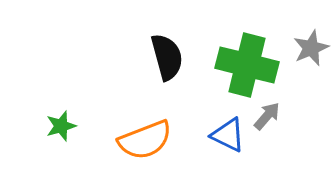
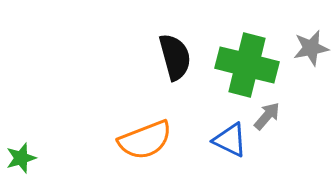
gray star: rotated 12 degrees clockwise
black semicircle: moved 8 px right
green star: moved 40 px left, 32 px down
blue triangle: moved 2 px right, 5 px down
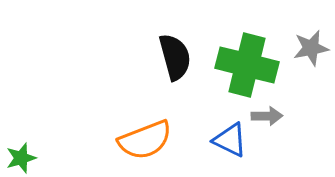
gray arrow: rotated 48 degrees clockwise
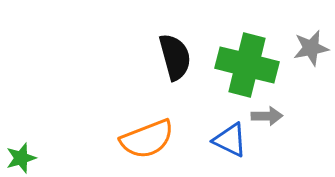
orange semicircle: moved 2 px right, 1 px up
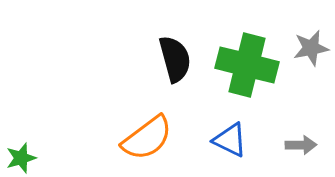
black semicircle: moved 2 px down
gray arrow: moved 34 px right, 29 px down
orange semicircle: moved 1 px up; rotated 16 degrees counterclockwise
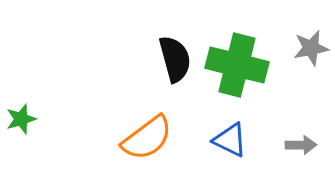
green cross: moved 10 px left
green star: moved 39 px up
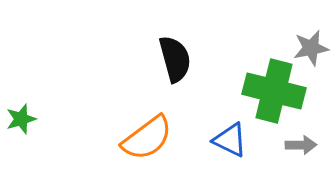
green cross: moved 37 px right, 26 px down
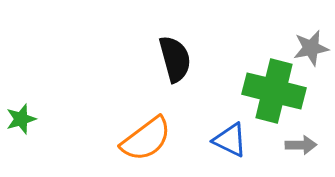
orange semicircle: moved 1 px left, 1 px down
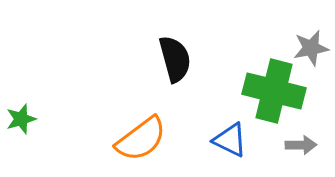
orange semicircle: moved 5 px left
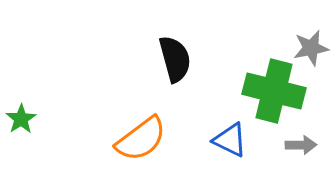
green star: rotated 16 degrees counterclockwise
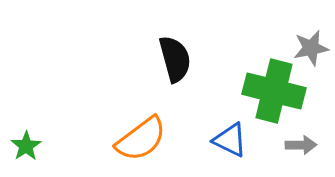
green star: moved 5 px right, 27 px down
